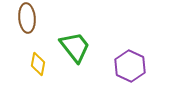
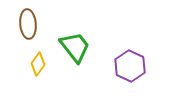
brown ellipse: moved 1 px right, 6 px down
yellow diamond: rotated 25 degrees clockwise
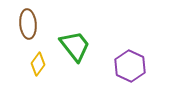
green trapezoid: moved 1 px up
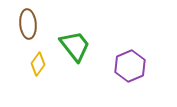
purple hexagon: rotated 12 degrees clockwise
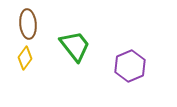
yellow diamond: moved 13 px left, 6 px up
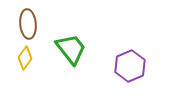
green trapezoid: moved 4 px left, 3 px down
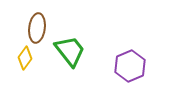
brown ellipse: moved 9 px right, 4 px down; rotated 12 degrees clockwise
green trapezoid: moved 1 px left, 2 px down
